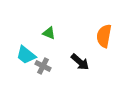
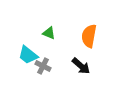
orange semicircle: moved 15 px left
cyan trapezoid: moved 2 px right
black arrow: moved 1 px right, 4 px down
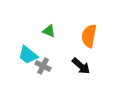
green triangle: moved 2 px up
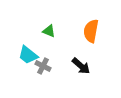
orange semicircle: moved 2 px right, 5 px up
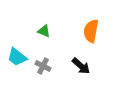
green triangle: moved 5 px left
cyan trapezoid: moved 11 px left, 2 px down
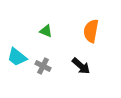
green triangle: moved 2 px right
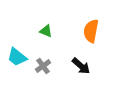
gray cross: rotated 28 degrees clockwise
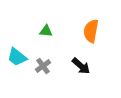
green triangle: rotated 16 degrees counterclockwise
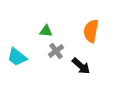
gray cross: moved 13 px right, 15 px up
